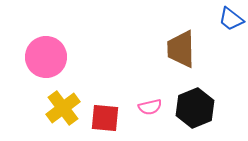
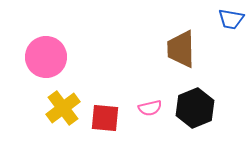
blue trapezoid: rotated 28 degrees counterclockwise
pink semicircle: moved 1 px down
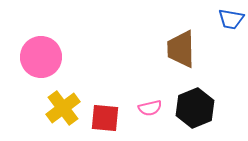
pink circle: moved 5 px left
